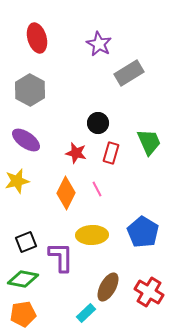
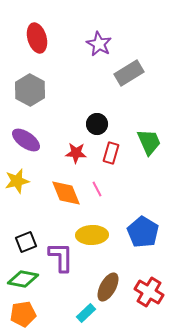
black circle: moved 1 px left, 1 px down
red star: rotated 10 degrees counterclockwise
orange diamond: rotated 48 degrees counterclockwise
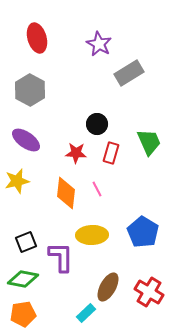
orange diamond: rotated 28 degrees clockwise
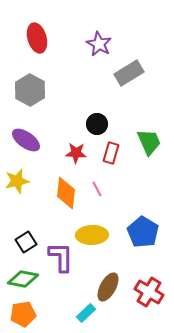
black square: rotated 10 degrees counterclockwise
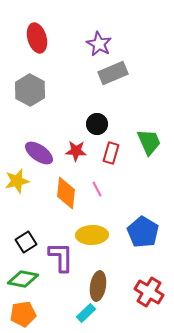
gray rectangle: moved 16 px left; rotated 8 degrees clockwise
purple ellipse: moved 13 px right, 13 px down
red star: moved 2 px up
brown ellipse: moved 10 px left, 1 px up; rotated 20 degrees counterclockwise
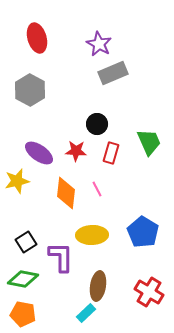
orange pentagon: rotated 20 degrees clockwise
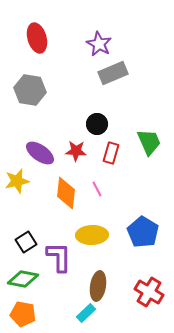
gray hexagon: rotated 20 degrees counterclockwise
purple ellipse: moved 1 px right
purple L-shape: moved 2 px left
